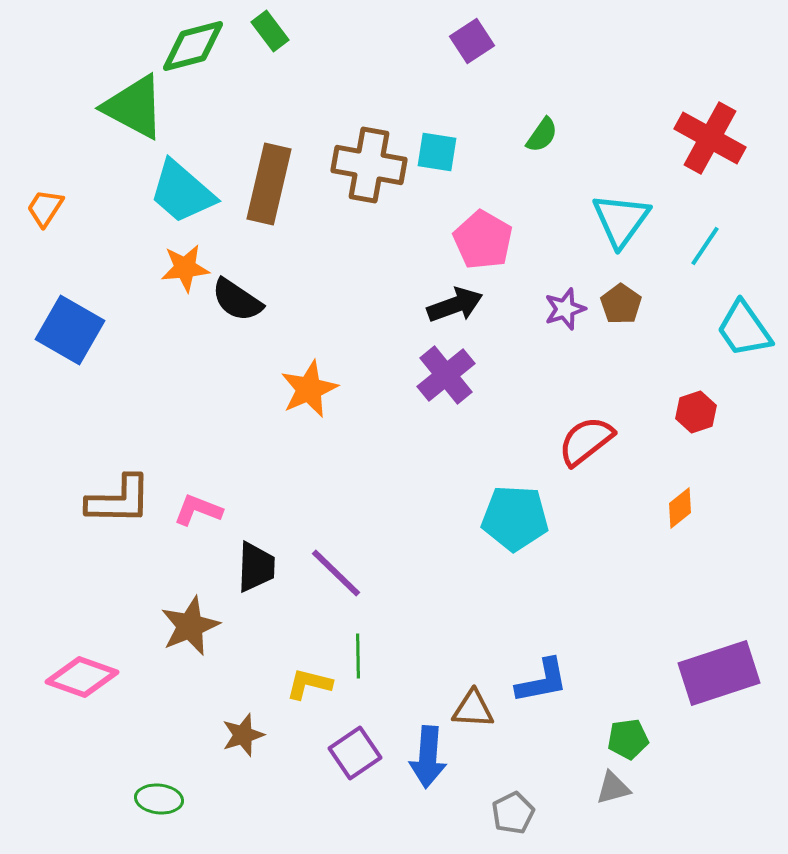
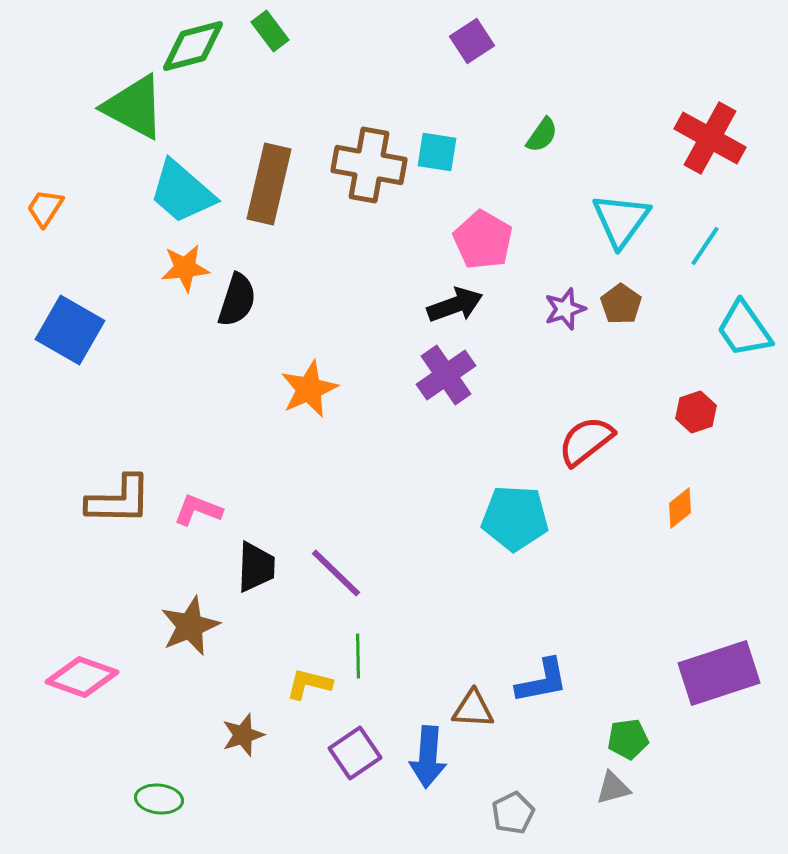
black semicircle at (237, 300): rotated 106 degrees counterclockwise
purple cross at (446, 375): rotated 4 degrees clockwise
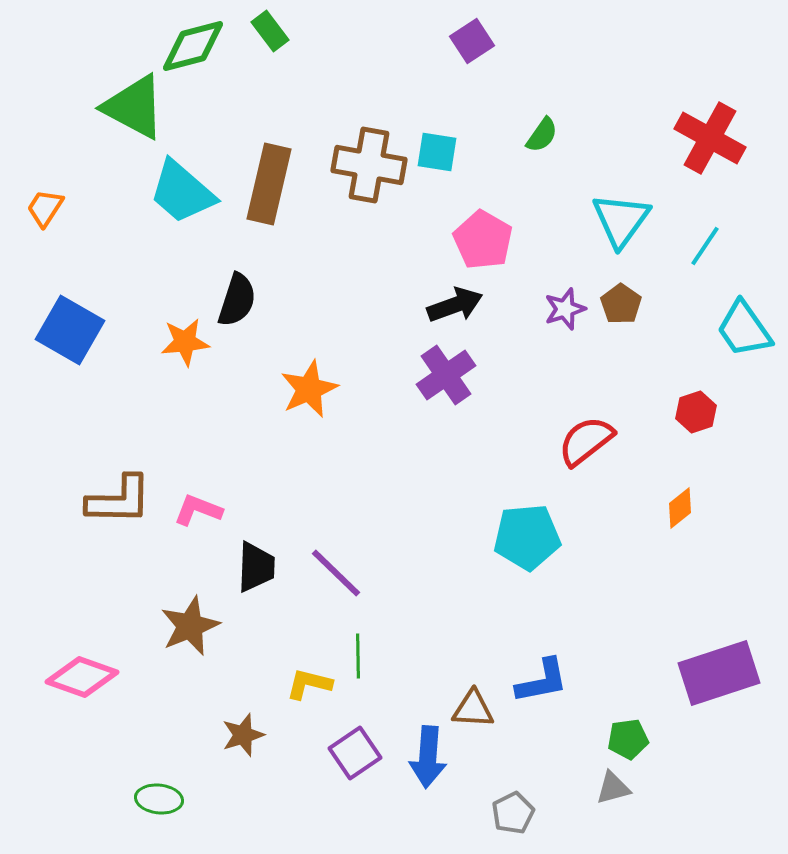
orange star at (185, 268): moved 74 px down
cyan pentagon at (515, 518): moved 12 px right, 19 px down; rotated 8 degrees counterclockwise
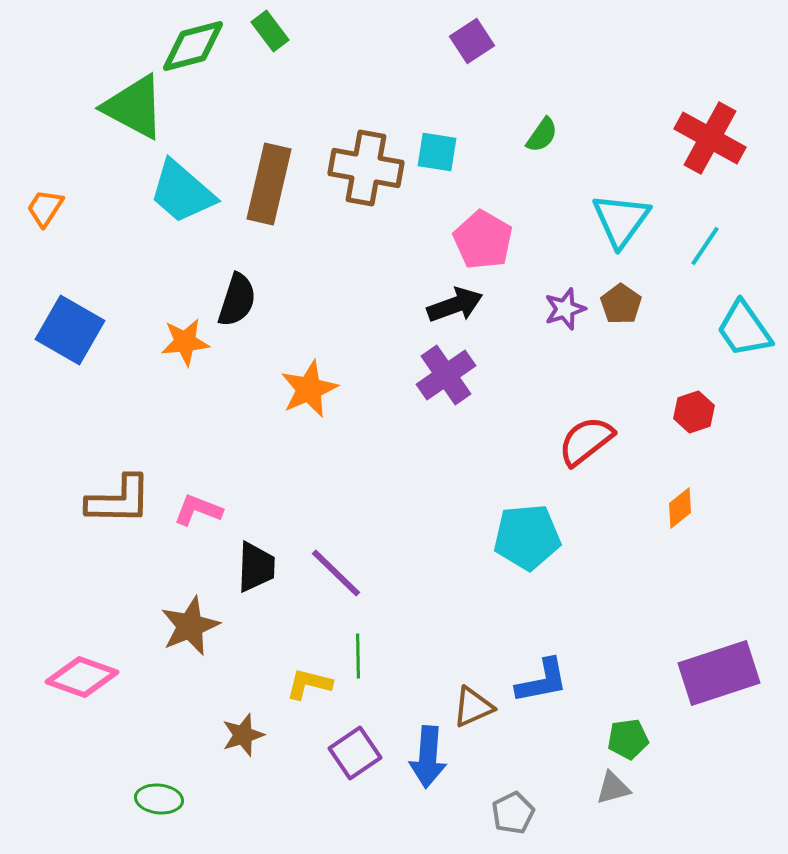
brown cross at (369, 165): moved 3 px left, 3 px down
red hexagon at (696, 412): moved 2 px left
brown triangle at (473, 709): moved 2 px up; rotated 27 degrees counterclockwise
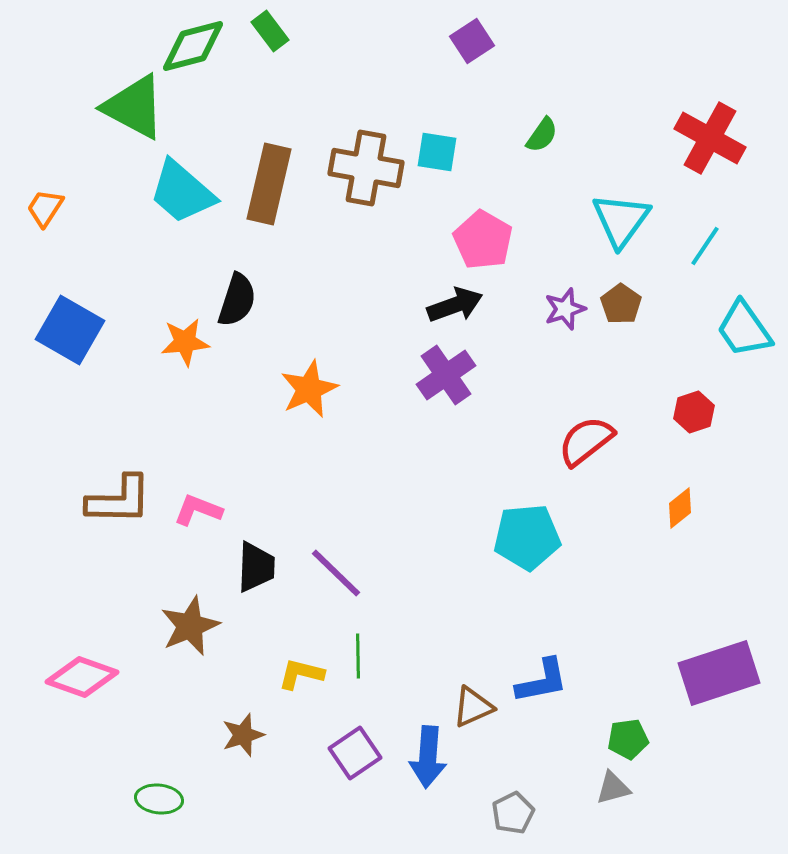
yellow L-shape at (309, 684): moved 8 px left, 10 px up
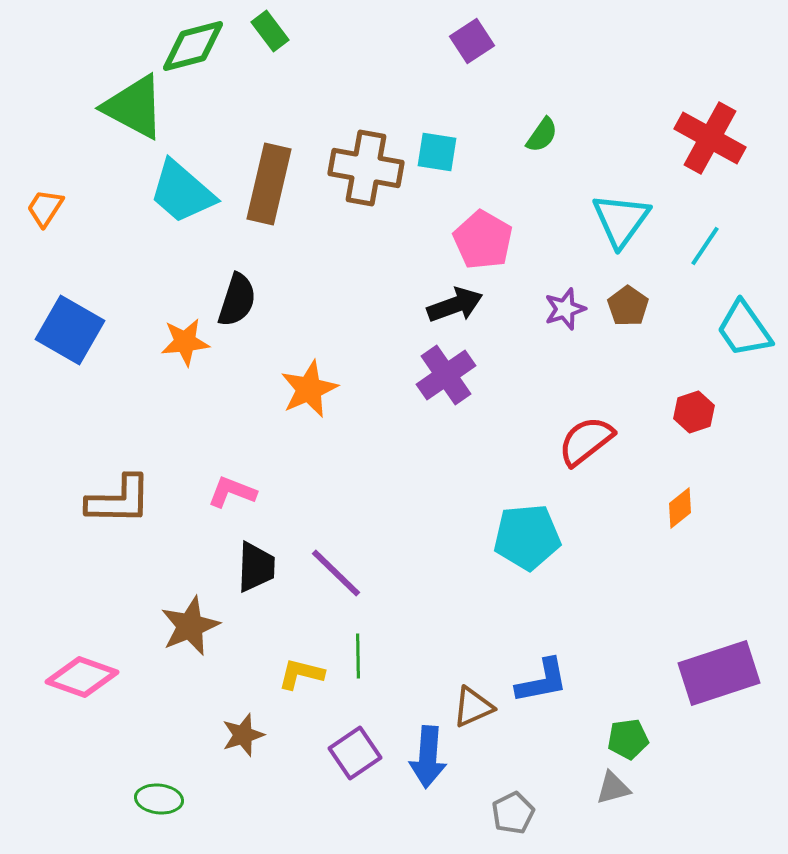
brown pentagon at (621, 304): moved 7 px right, 2 px down
pink L-shape at (198, 510): moved 34 px right, 18 px up
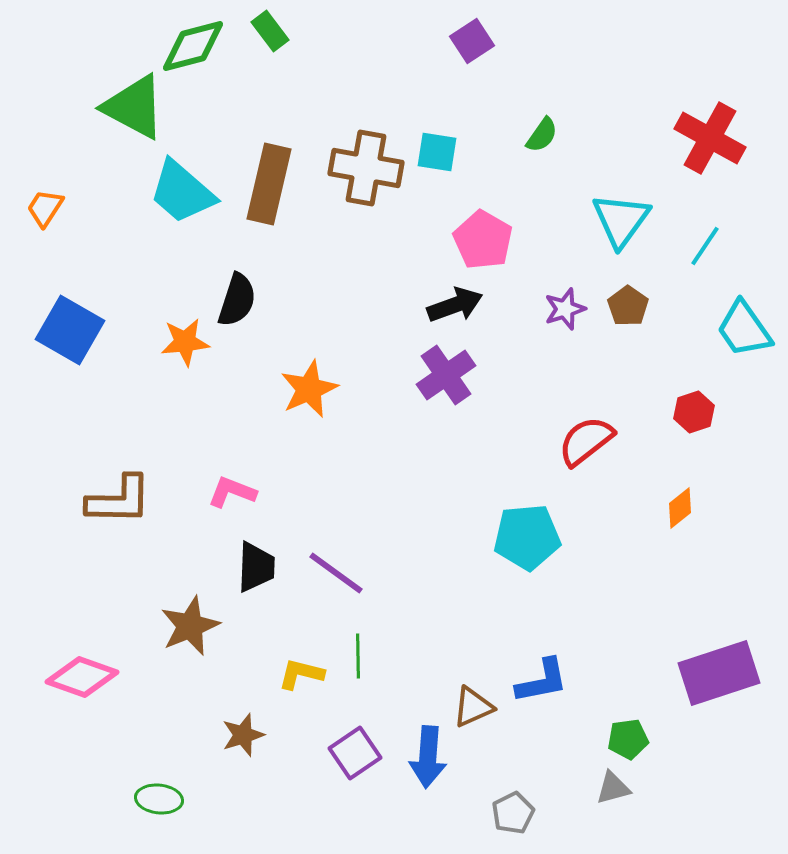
purple line at (336, 573): rotated 8 degrees counterclockwise
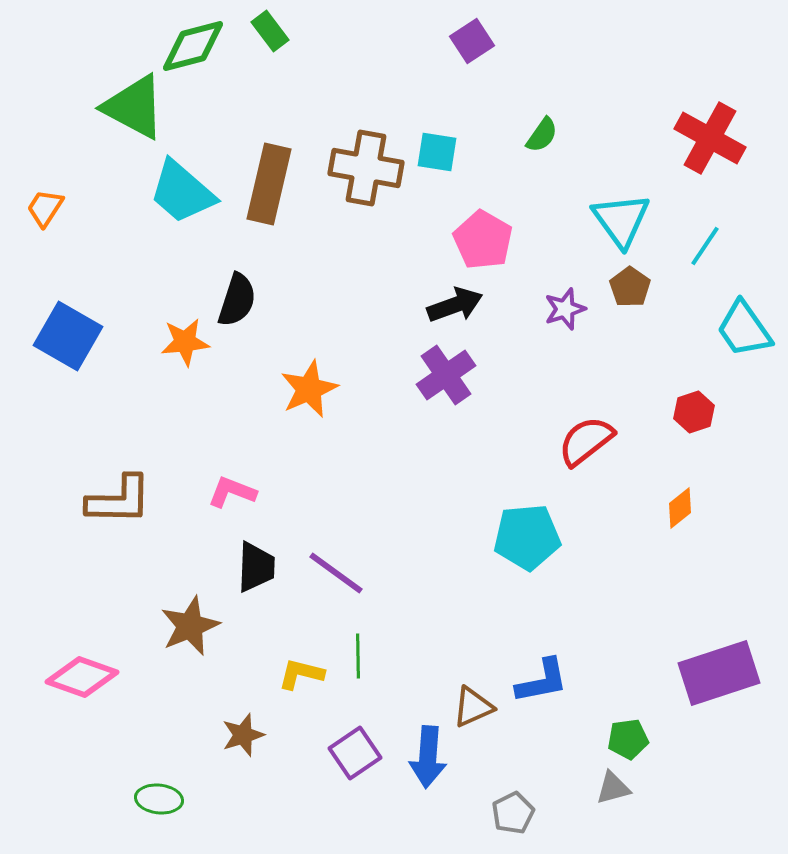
cyan triangle at (621, 220): rotated 12 degrees counterclockwise
brown pentagon at (628, 306): moved 2 px right, 19 px up
blue square at (70, 330): moved 2 px left, 6 px down
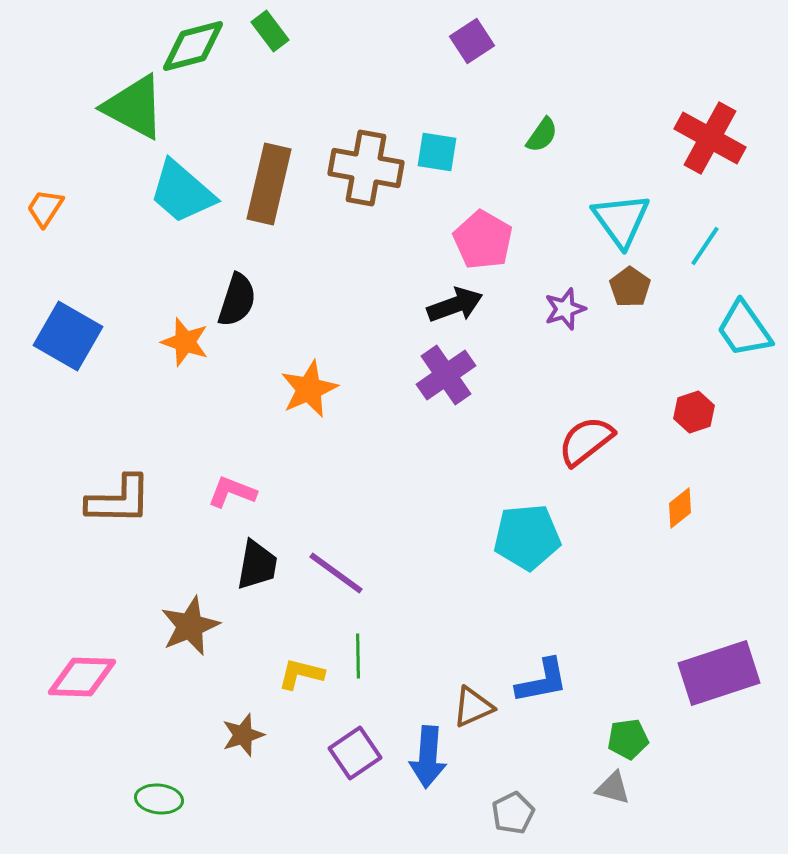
orange star at (185, 342): rotated 24 degrees clockwise
black trapezoid at (256, 567): moved 1 px right, 2 px up; rotated 8 degrees clockwise
pink diamond at (82, 677): rotated 18 degrees counterclockwise
gray triangle at (613, 788): rotated 30 degrees clockwise
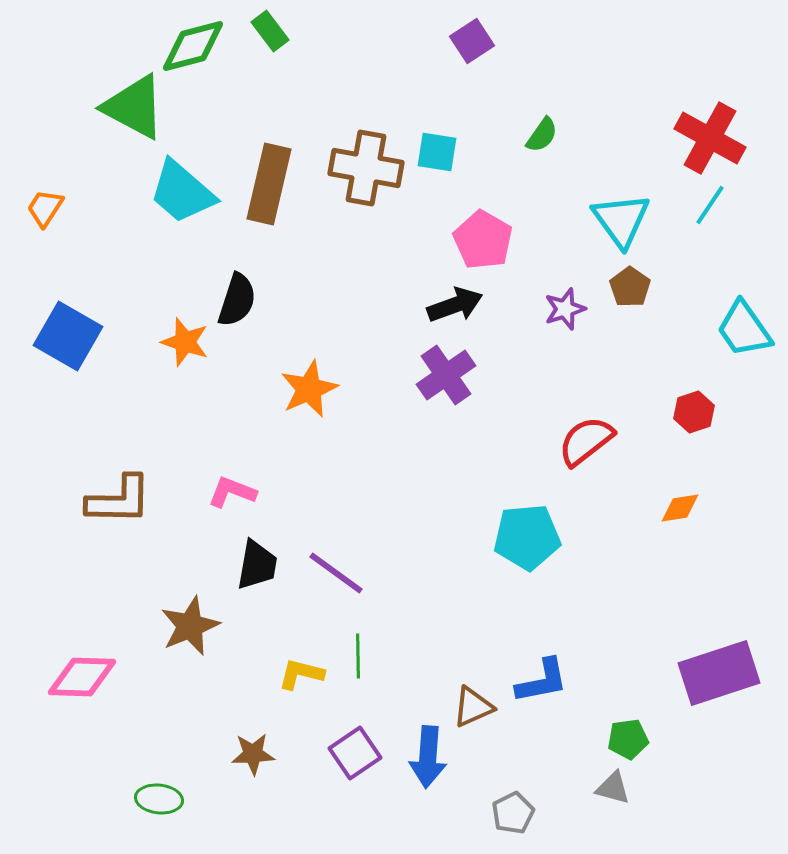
cyan line at (705, 246): moved 5 px right, 41 px up
orange diamond at (680, 508): rotated 30 degrees clockwise
brown star at (243, 735): moved 10 px right, 19 px down; rotated 15 degrees clockwise
